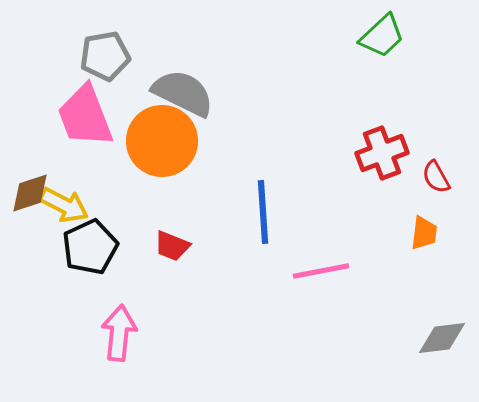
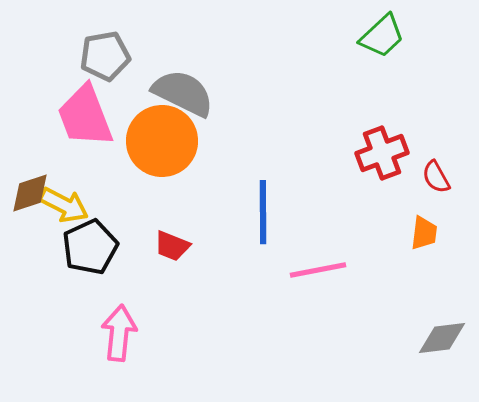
blue line: rotated 4 degrees clockwise
pink line: moved 3 px left, 1 px up
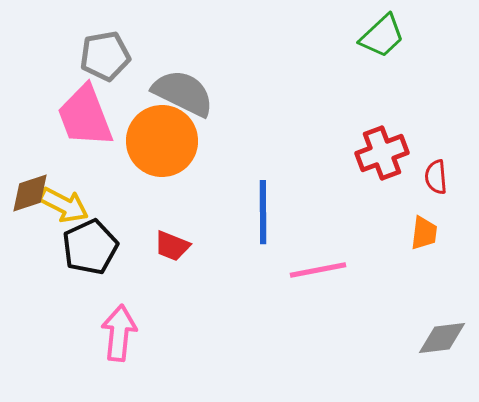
red semicircle: rotated 24 degrees clockwise
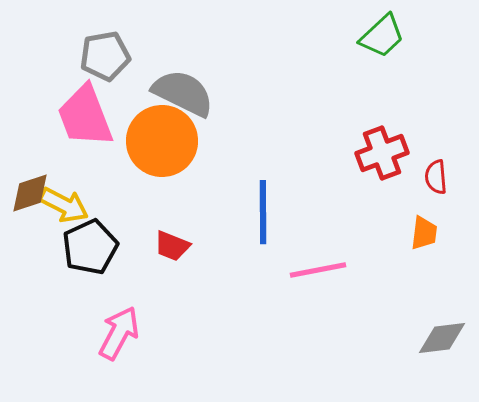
pink arrow: rotated 22 degrees clockwise
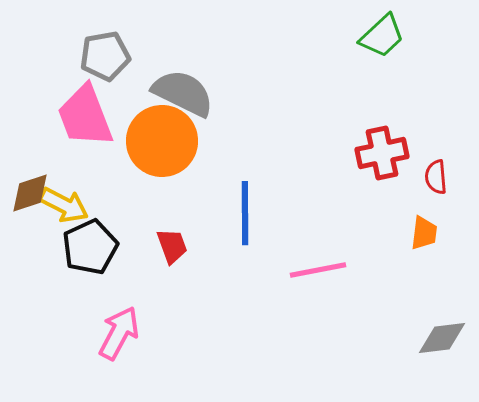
red cross: rotated 9 degrees clockwise
blue line: moved 18 px left, 1 px down
red trapezoid: rotated 132 degrees counterclockwise
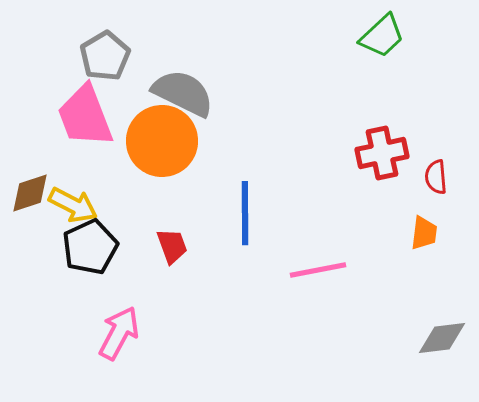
gray pentagon: rotated 21 degrees counterclockwise
yellow arrow: moved 9 px right
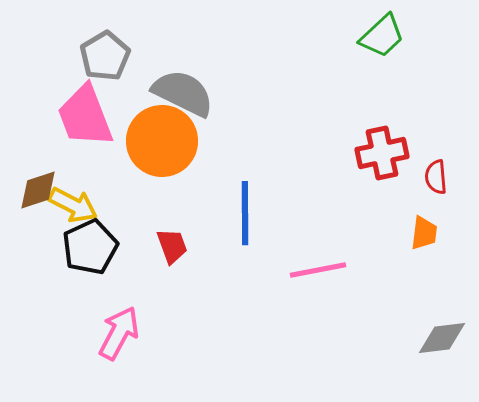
brown diamond: moved 8 px right, 3 px up
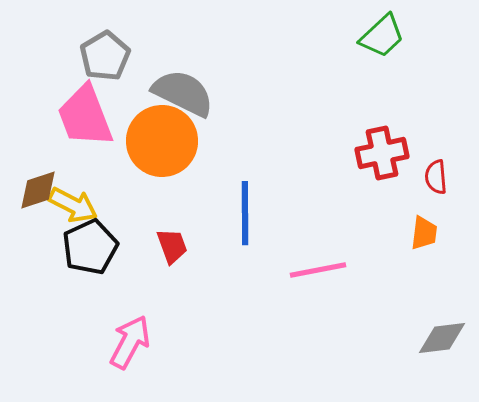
pink arrow: moved 11 px right, 9 px down
